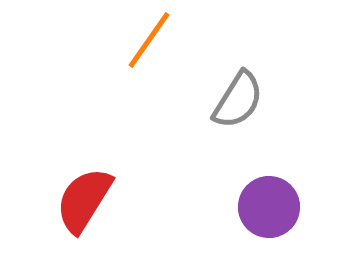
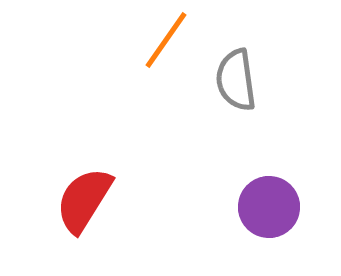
orange line: moved 17 px right
gray semicircle: moved 2 px left, 20 px up; rotated 140 degrees clockwise
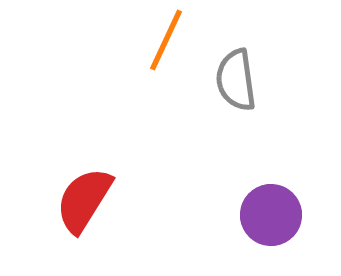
orange line: rotated 10 degrees counterclockwise
purple circle: moved 2 px right, 8 px down
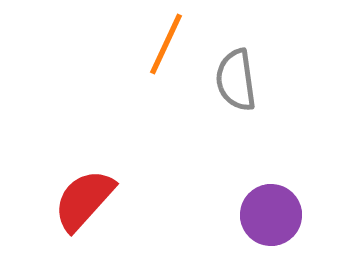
orange line: moved 4 px down
red semicircle: rotated 10 degrees clockwise
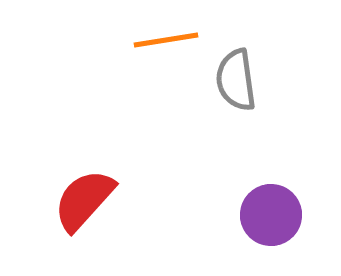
orange line: moved 4 px up; rotated 56 degrees clockwise
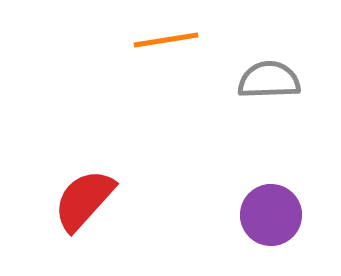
gray semicircle: moved 33 px right; rotated 96 degrees clockwise
